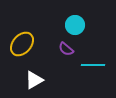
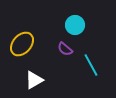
purple semicircle: moved 1 px left
cyan line: moved 2 px left; rotated 60 degrees clockwise
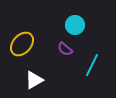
cyan line: moved 1 px right; rotated 55 degrees clockwise
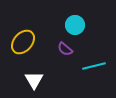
yellow ellipse: moved 1 px right, 2 px up
cyan line: moved 2 px right, 1 px down; rotated 50 degrees clockwise
white triangle: rotated 30 degrees counterclockwise
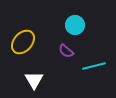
purple semicircle: moved 1 px right, 2 px down
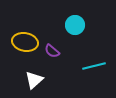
yellow ellipse: moved 2 px right; rotated 60 degrees clockwise
purple semicircle: moved 14 px left
white triangle: rotated 18 degrees clockwise
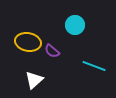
yellow ellipse: moved 3 px right
cyan line: rotated 35 degrees clockwise
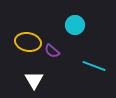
white triangle: rotated 18 degrees counterclockwise
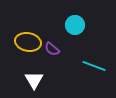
purple semicircle: moved 2 px up
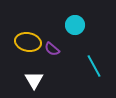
cyan line: rotated 40 degrees clockwise
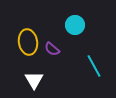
yellow ellipse: rotated 70 degrees clockwise
